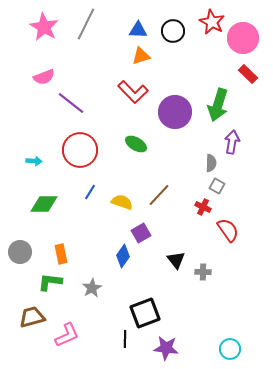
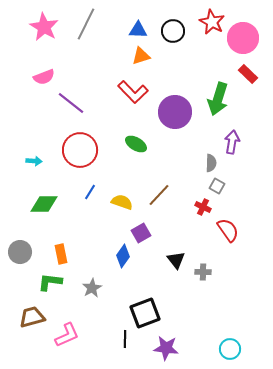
green arrow: moved 6 px up
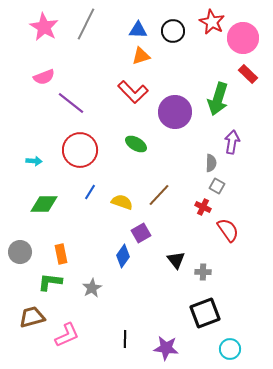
black square: moved 60 px right
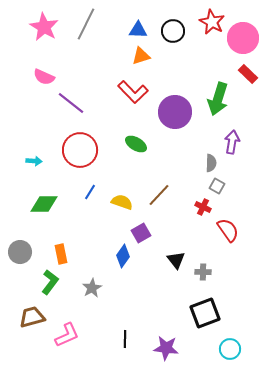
pink semicircle: rotated 45 degrees clockwise
green L-shape: rotated 120 degrees clockwise
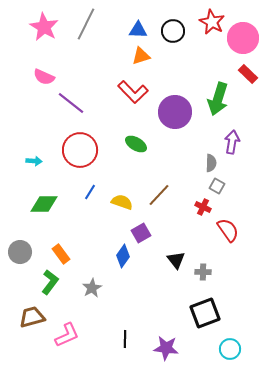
orange rectangle: rotated 24 degrees counterclockwise
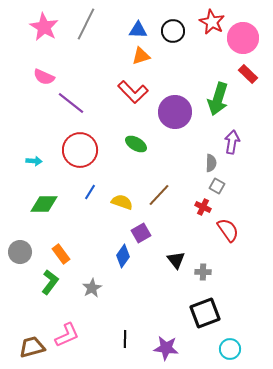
brown trapezoid: moved 30 px down
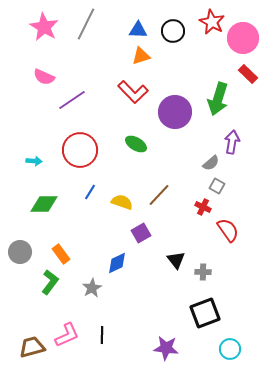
purple line: moved 1 px right, 3 px up; rotated 72 degrees counterclockwise
gray semicircle: rotated 48 degrees clockwise
blue diamond: moved 6 px left, 7 px down; rotated 30 degrees clockwise
black line: moved 23 px left, 4 px up
